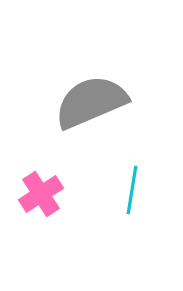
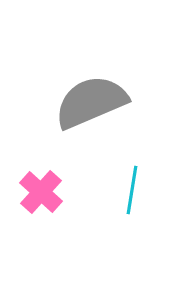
pink cross: moved 2 px up; rotated 15 degrees counterclockwise
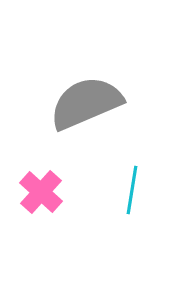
gray semicircle: moved 5 px left, 1 px down
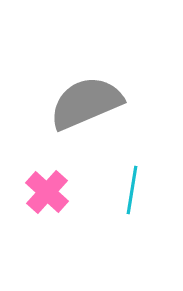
pink cross: moved 6 px right
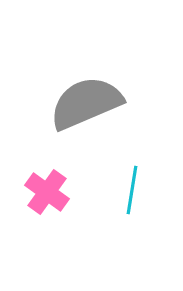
pink cross: rotated 6 degrees counterclockwise
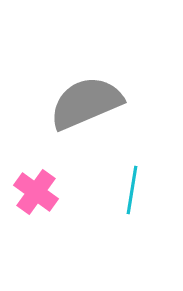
pink cross: moved 11 px left
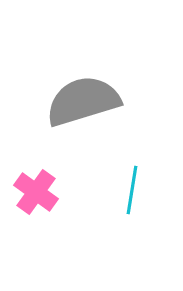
gray semicircle: moved 3 px left, 2 px up; rotated 6 degrees clockwise
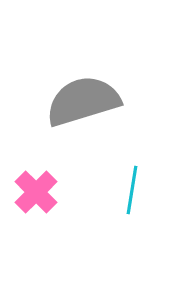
pink cross: rotated 9 degrees clockwise
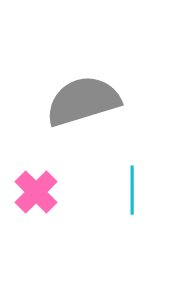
cyan line: rotated 9 degrees counterclockwise
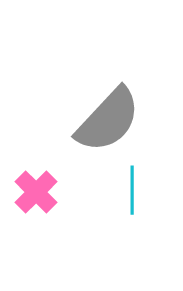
gray semicircle: moved 25 px right, 19 px down; rotated 150 degrees clockwise
